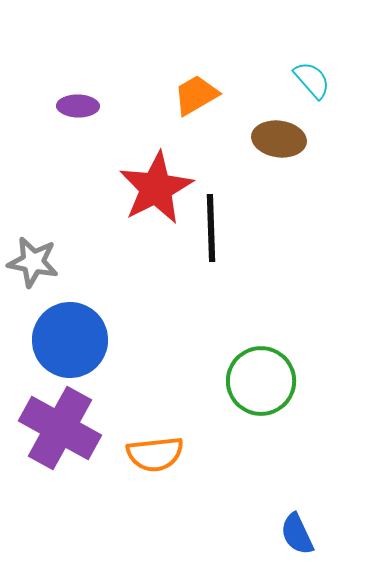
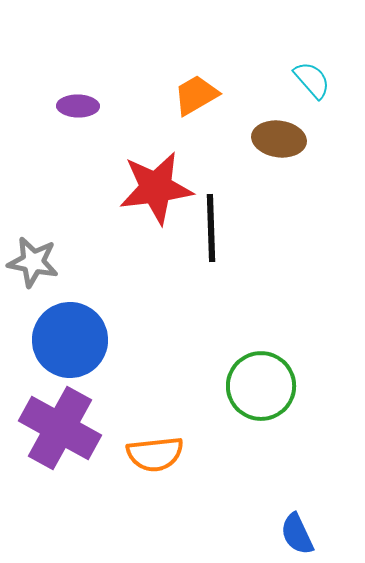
red star: rotated 20 degrees clockwise
green circle: moved 5 px down
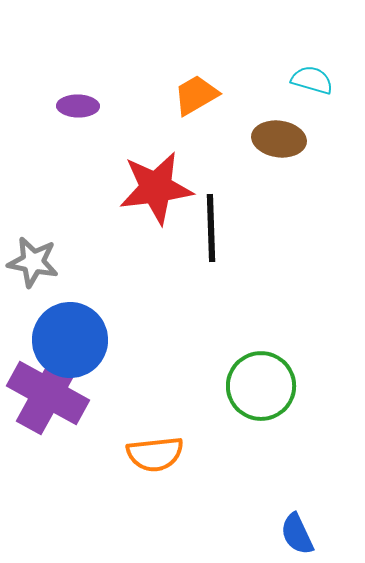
cyan semicircle: rotated 33 degrees counterclockwise
purple cross: moved 12 px left, 35 px up
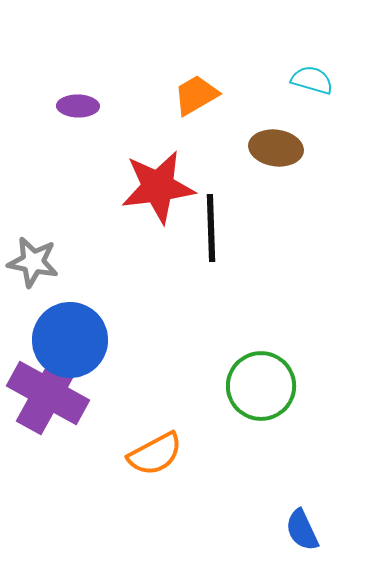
brown ellipse: moved 3 px left, 9 px down
red star: moved 2 px right, 1 px up
orange semicircle: rotated 22 degrees counterclockwise
blue semicircle: moved 5 px right, 4 px up
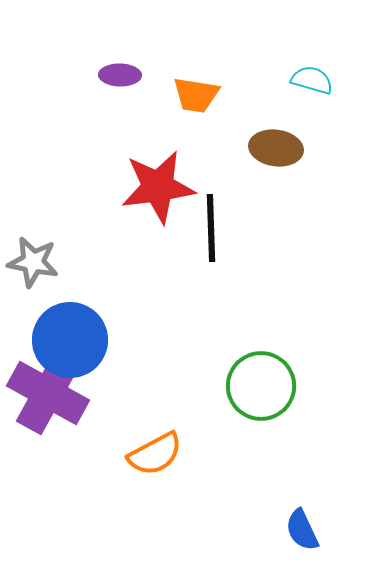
orange trapezoid: rotated 141 degrees counterclockwise
purple ellipse: moved 42 px right, 31 px up
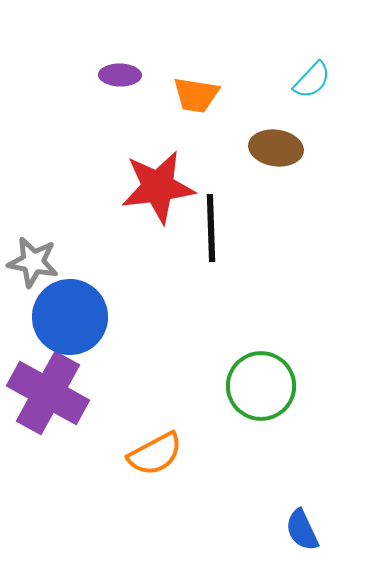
cyan semicircle: rotated 117 degrees clockwise
blue circle: moved 23 px up
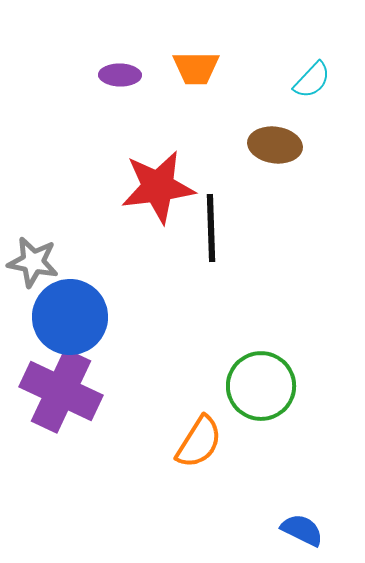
orange trapezoid: moved 27 px up; rotated 9 degrees counterclockwise
brown ellipse: moved 1 px left, 3 px up
purple cross: moved 13 px right, 2 px up; rotated 4 degrees counterclockwise
orange semicircle: moved 44 px right, 12 px up; rotated 30 degrees counterclockwise
blue semicircle: rotated 141 degrees clockwise
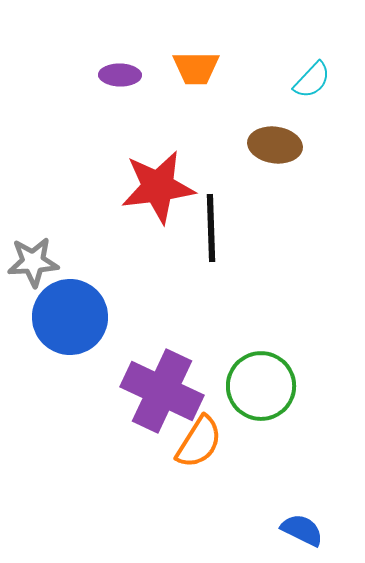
gray star: rotated 15 degrees counterclockwise
purple cross: moved 101 px right
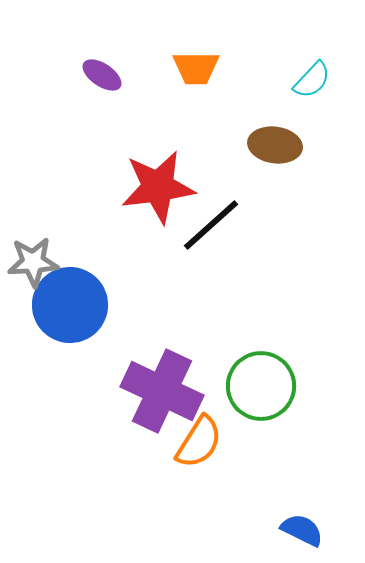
purple ellipse: moved 18 px left; rotated 33 degrees clockwise
black line: moved 3 px up; rotated 50 degrees clockwise
blue circle: moved 12 px up
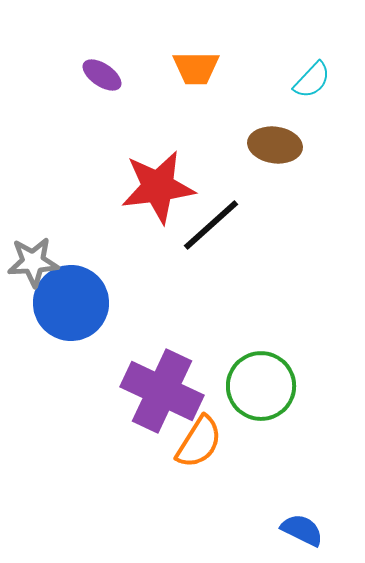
blue circle: moved 1 px right, 2 px up
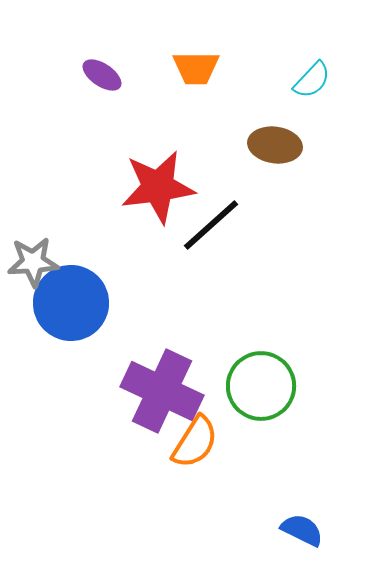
orange semicircle: moved 4 px left
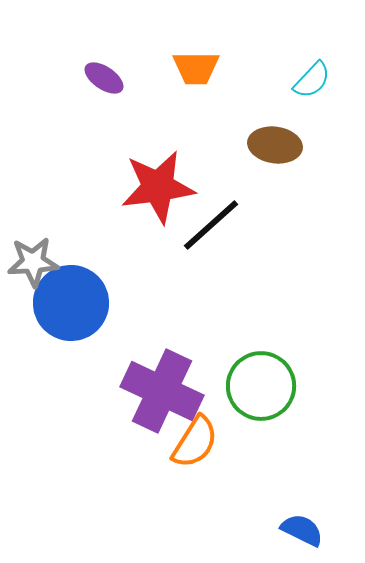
purple ellipse: moved 2 px right, 3 px down
